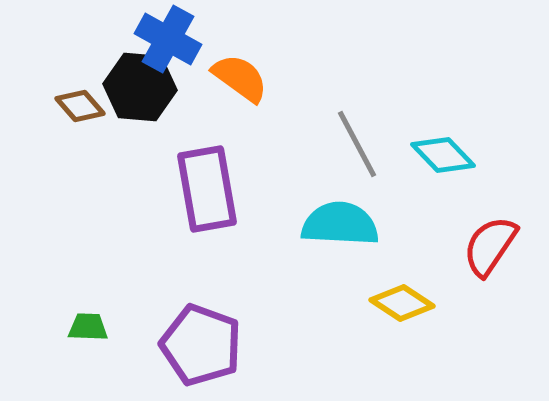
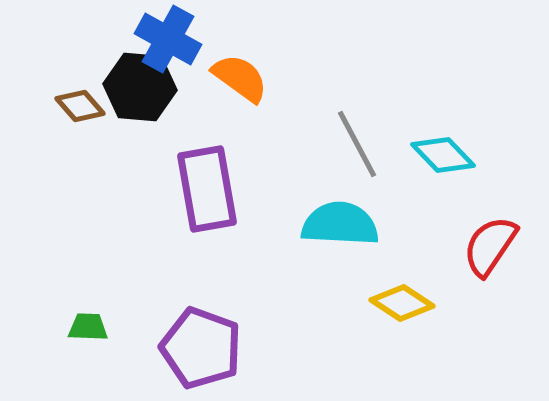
purple pentagon: moved 3 px down
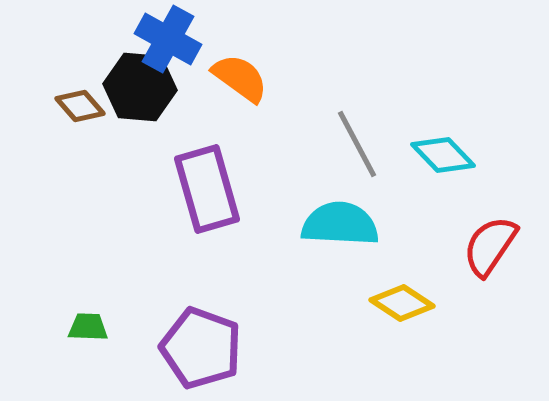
purple rectangle: rotated 6 degrees counterclockwise
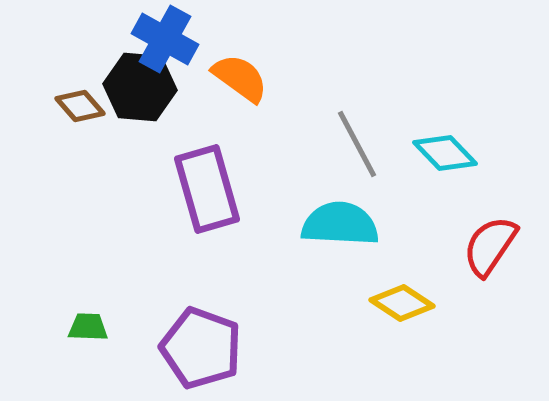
blue cross: moved 3 px left
cyan diamond: moved 2 px right, 2 px up
